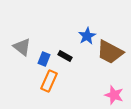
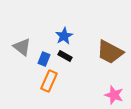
blue star: moved 23 px left
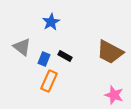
blue star: moved 13 px left, 14 px up
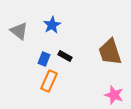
blue star: moved 1 px right, 3 px down
gray triangle: moved 3 px left, 16 px up
brown trapezoid: rotated 44 degrees clockwise
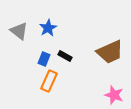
blue star: moved 4 px left, 3 px down
brown trapezoid: rotated 96 degrees counterclockwise
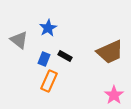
gray triangle: moved 9 px down
pink star: rotated 18 degrees clockwise
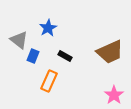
blue rectangle: moved 11 px left, 3 px up
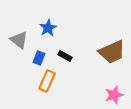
brown trapezoid: moved 2 px right
blue rectangle: moved 6 px right, 2 px down
orange rectangle: moved 2 px left
pink star: rotated 18 degrees clockwise
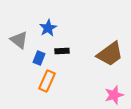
brown trapezoid: moved 2 px left, 2 px down; rotated 12 degrees counterclockwise
black rectangle: moved 3 px left, 5 px up; rotated 32 degrees counterclockwise
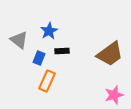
blue star: moved 1 px right, 3 px down
